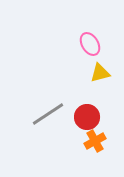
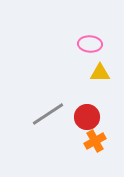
pink ellipse: rotated 55 degrees counterclockwise
yellow triangle: rotated 15 degrees clockwise
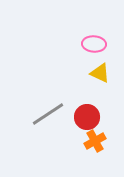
pink ellipse: moved 4 px right
yellow triangle: rotated 25 degrees clockwise
